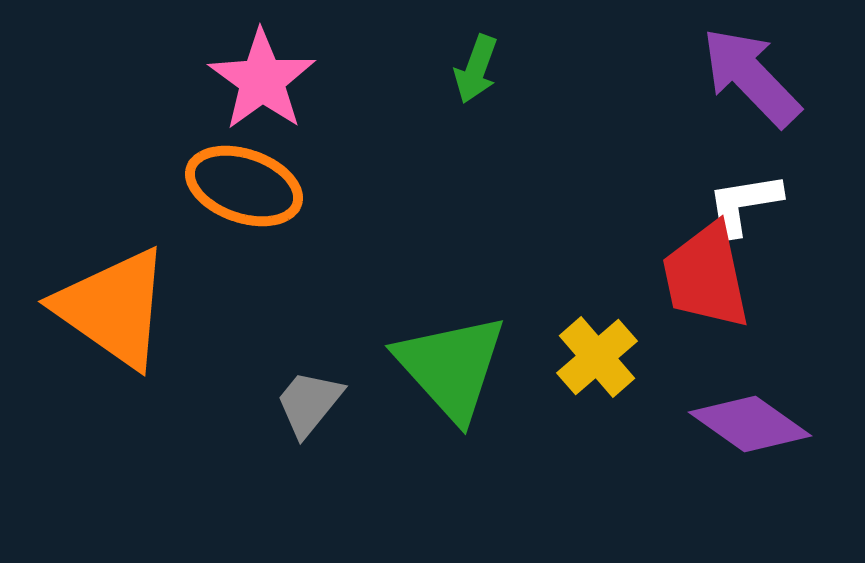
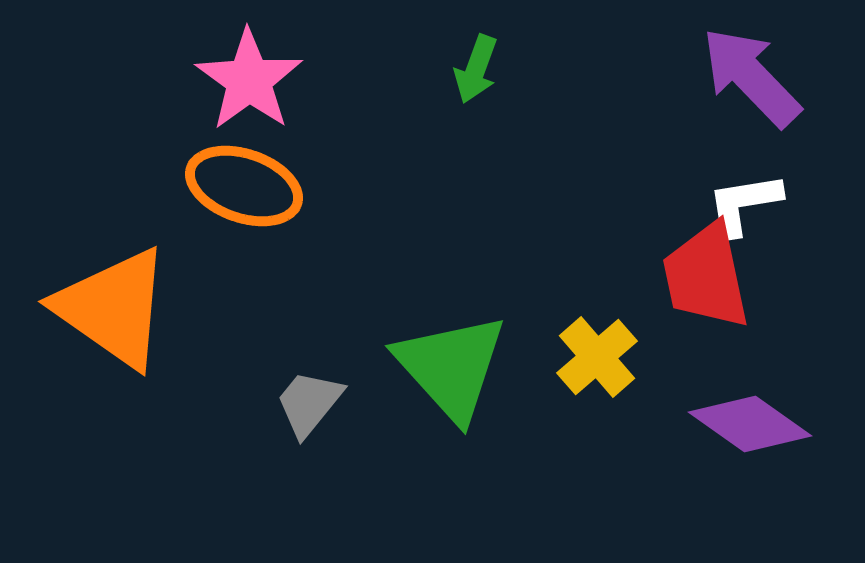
pink star: moved 13 px left
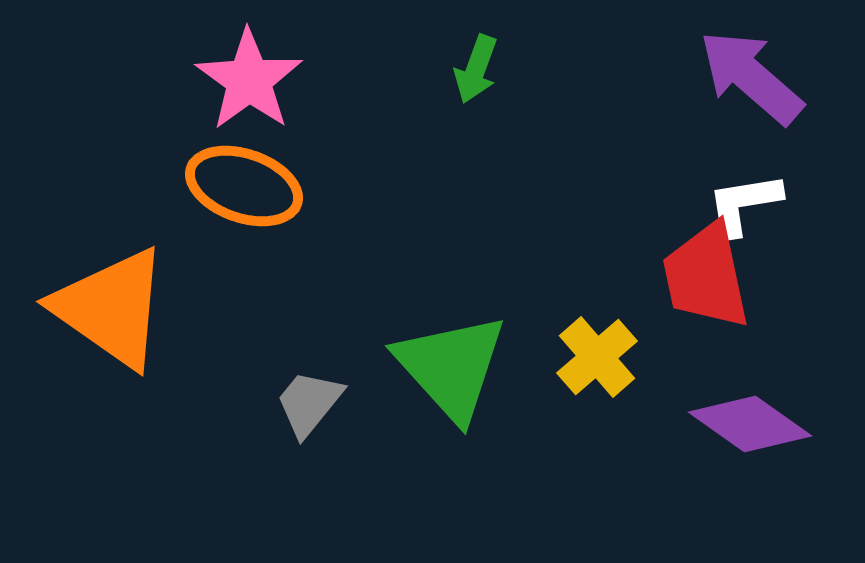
purple arrow: rotated 5 degrees counterclockwise
orange triangle: moved 2 px left
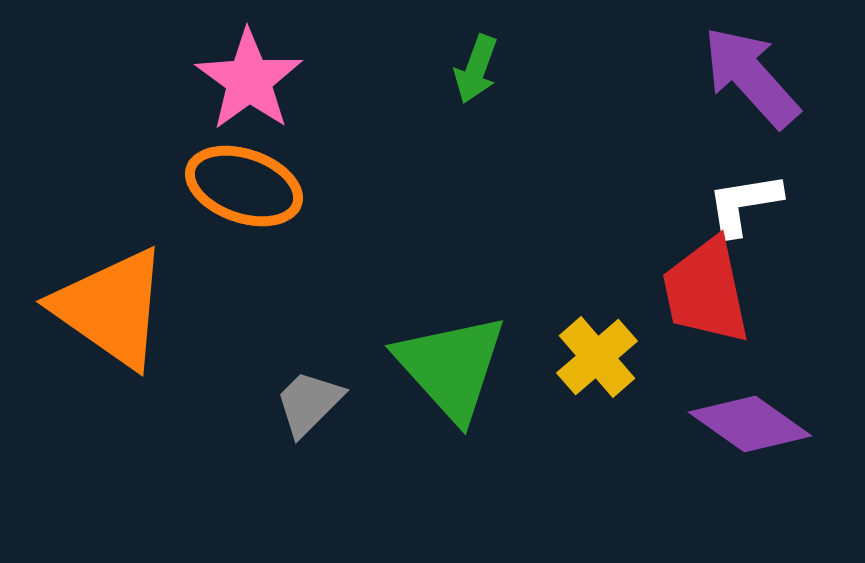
purple arrow: rotated 7 degrees clockwise
red trapezoid: moved 15 px down
gray trapezoid: rotated 6 degrees clockwise
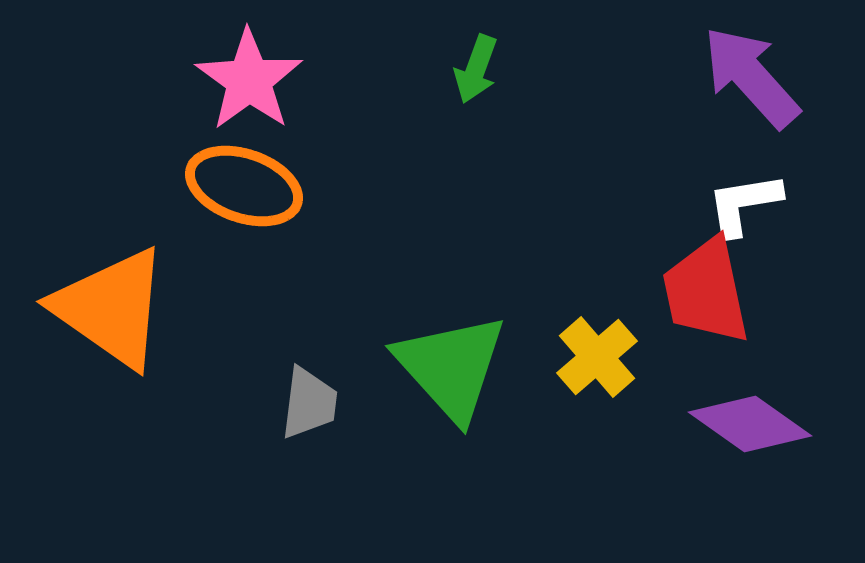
gray trapezoid: rotated 142 degrees clockwise
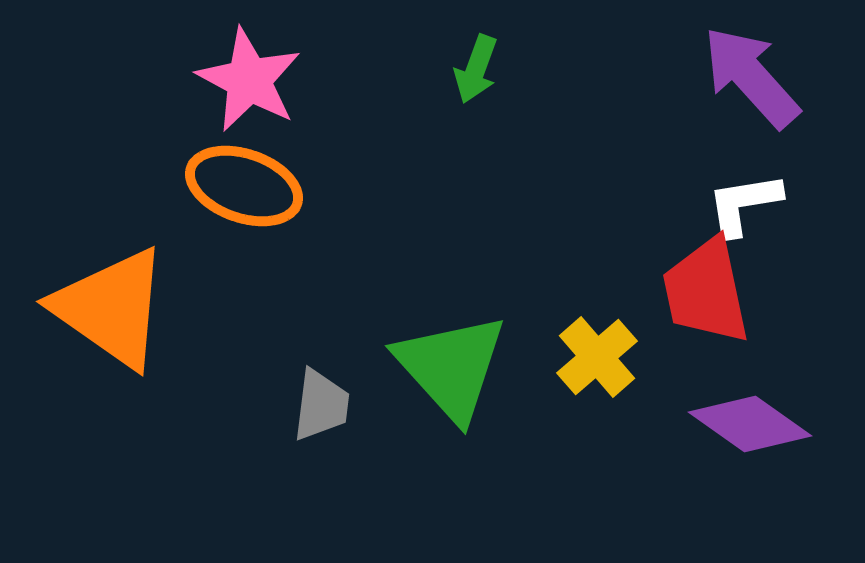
pink star: rotated 8 degrees counterclockwise
gray trapezoid: moved 12 px right, 2 px down
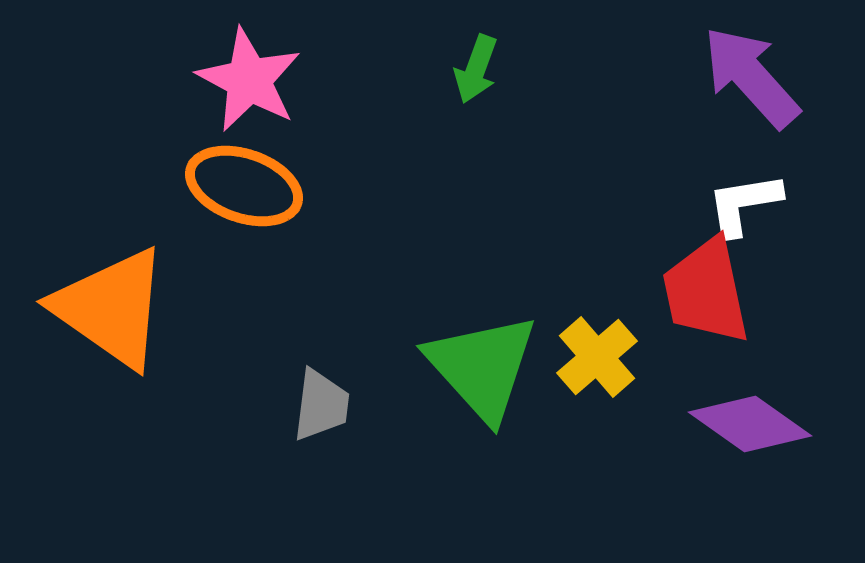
green triangle: moved 31 px right
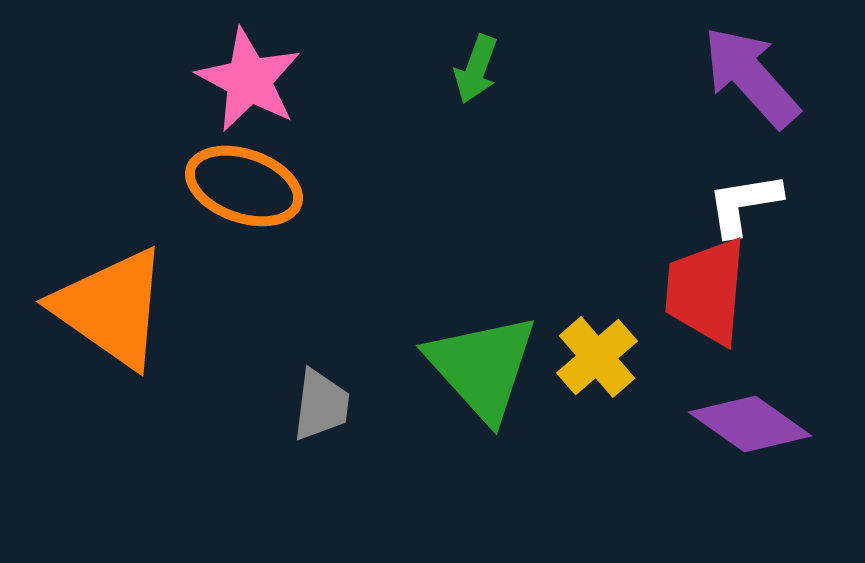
red trapezoid: rotated 17 degrees clockwise
